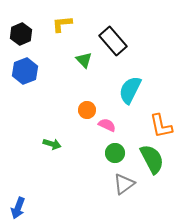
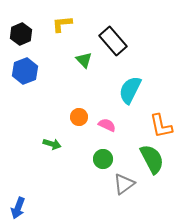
orange circle: moved 8 px left, 7 px down
green circle: moved 12 px left, 6 px down
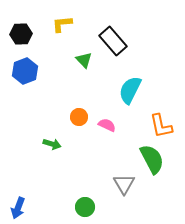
black hexagon: rotated 20 degrees clockwise
green circle: moved 18 px left, 48 px down
gray triangle: rotated 25 degrees counterclockwise
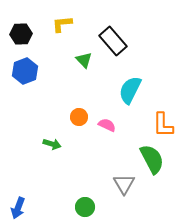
orange L-shape: moved 2 px right, 1 px up; rotated 12 degrees clockwise
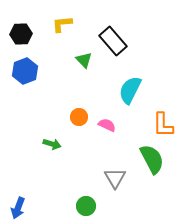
gray triangle: moved 9 px left, 6 px up
green circle: moved 1 px right, 1 px up
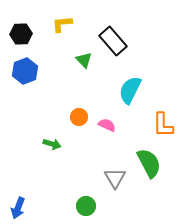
green semicircle: moved 3 px left, 4 px down
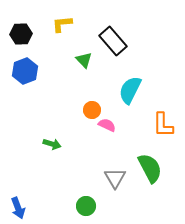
orange circle: moved 13 px right, 7 px up
green semicircle: moved 1 px right, 5 px down
blue arrow: rotated 40 degrees counterclockwise
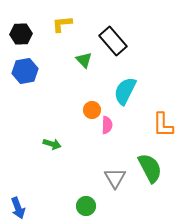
blue hexagon: rotated 10 degrees clockwise
cyan semicircle: moved 5 px left, 1 px down
pink semicircle: rotated 66 degrees clockwise
